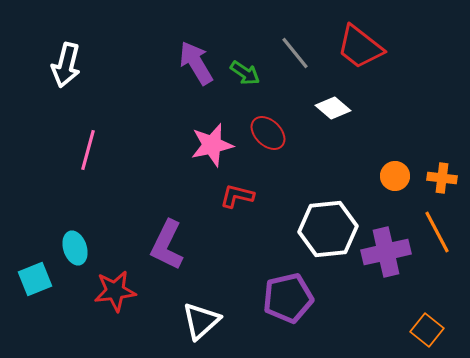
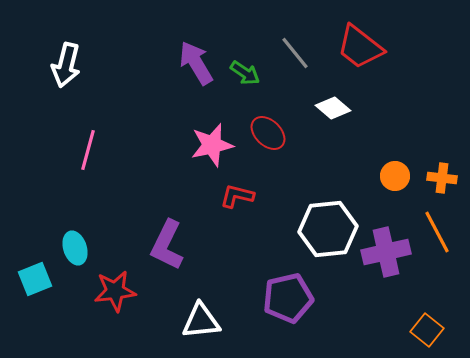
white triangle: rotated 36 degrees clockwise
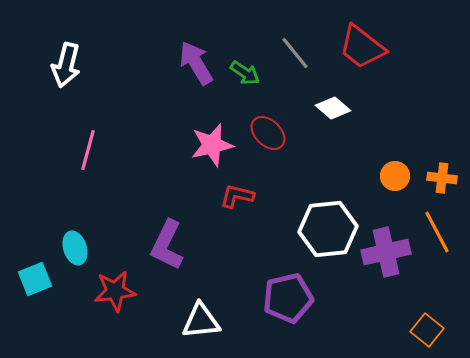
red trapezoid: moved 2 px right
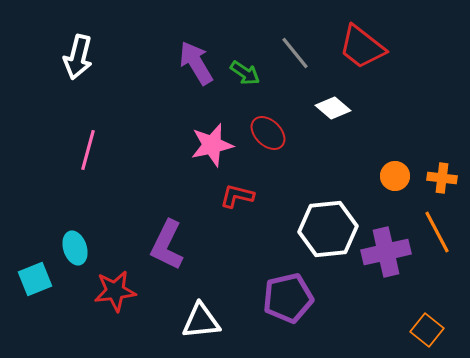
white arrow: moved 12 px right, 8 px up
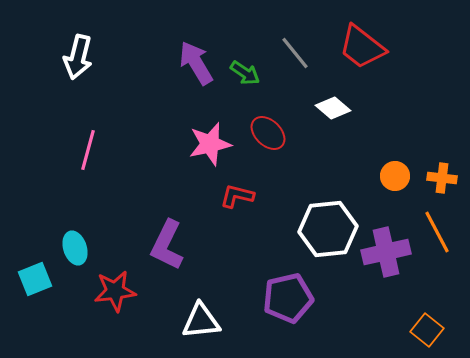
pink star: moved 2 px left, 1 px up
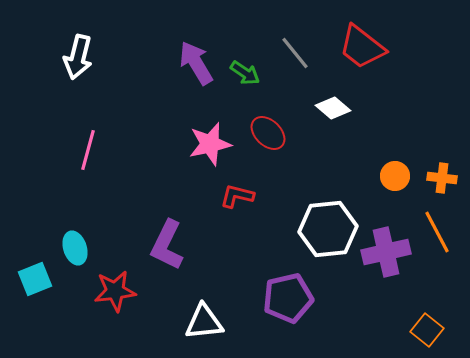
white triangle: moved 3 px right, 1 px down
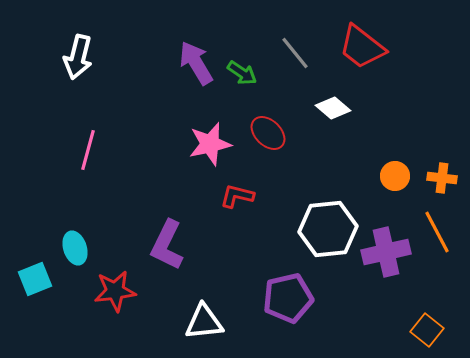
green arrow: moved 3 px left
